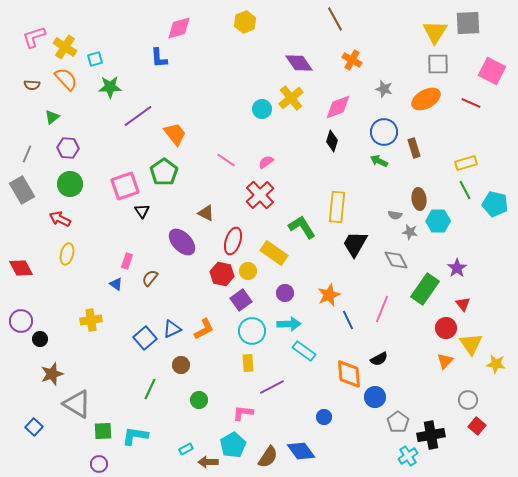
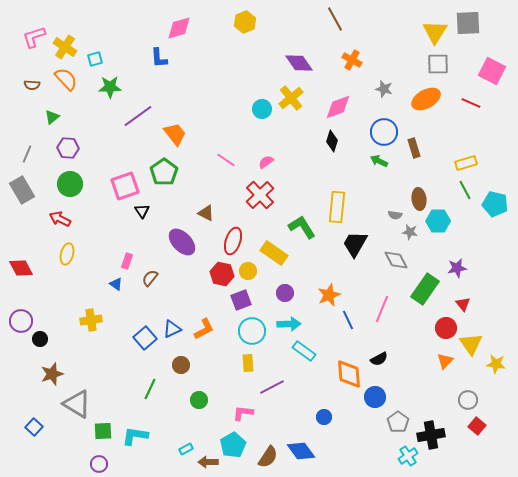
purple star at (457, 268): rotated 24 degrees clockwise
purple square at (241, 300): rotated 15 degrees clockwise
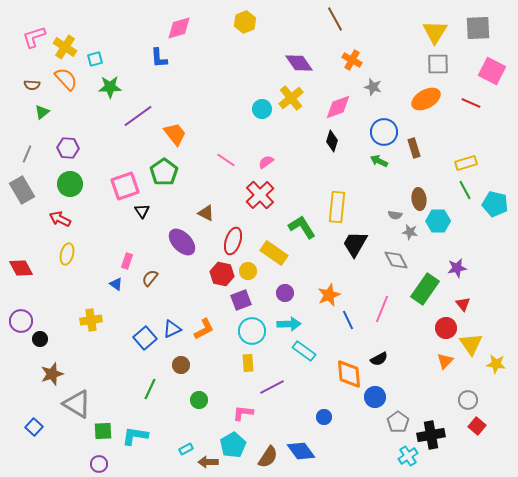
gray square at (468, 23): moved 10 px right, 5 px down
gray star at (384, 89): moved 11 px left, 2 px up
green triangle at (52, 117): moved 10 px left, 5 px up
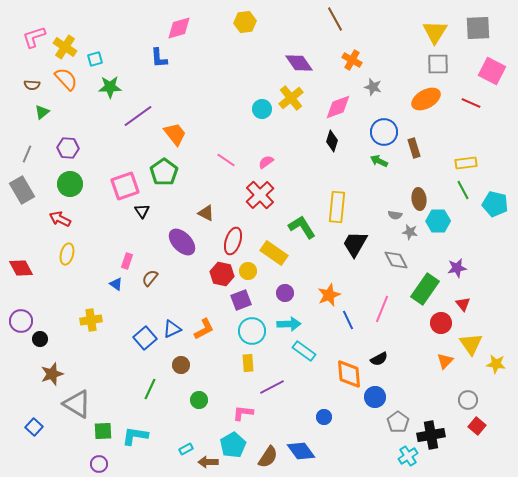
yellow hexagon at (245, 22): rotated 15 degrees clockwise
yellow rectangle at (466, 163): rotated 10 degrees clockwise
green line at (465, 190): moved 2 px left
red circle at (446, 328): moved 5 px left, 5 px up
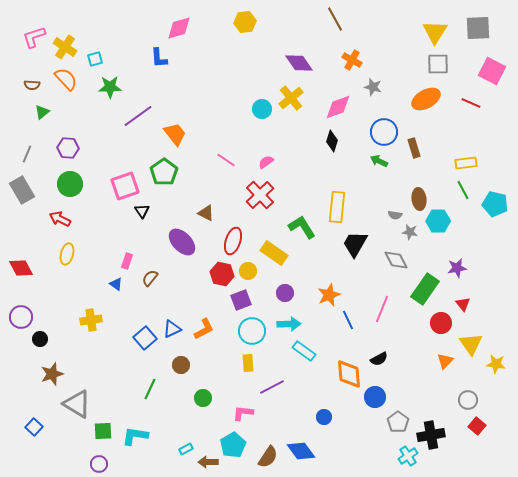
purple circle at (21, 321): moved 4 px up
green circle at (199, 400): moved 4 px right, 2 px up
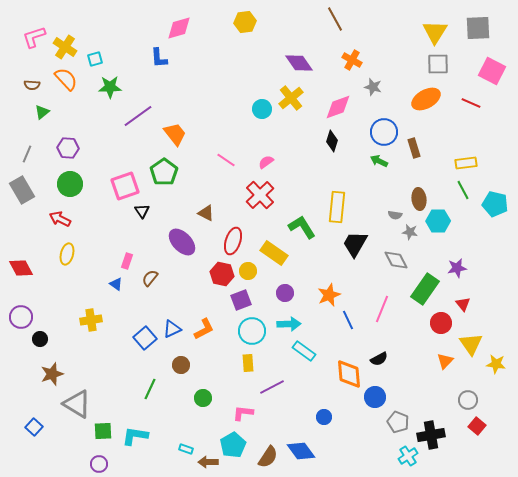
gray pentagon at (398, 422): rotated 15 degrees counterclockwise
cyan rectangle at (186, 449): rotated 48 degrees clockwise
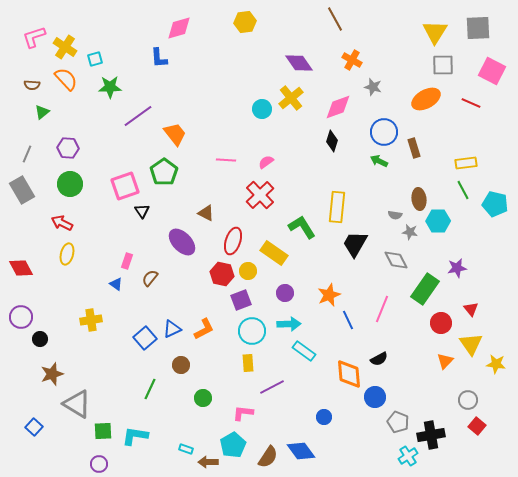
gray square at (438, 64): moved 5 px right, 1 px down
pink line at (226, 160): rotated 30 degrees counterclockwise
red arrow at (60, 219): moved 2 px right, 4 px down
red triangle at (463, 304): moved 8 px right, 5 px down
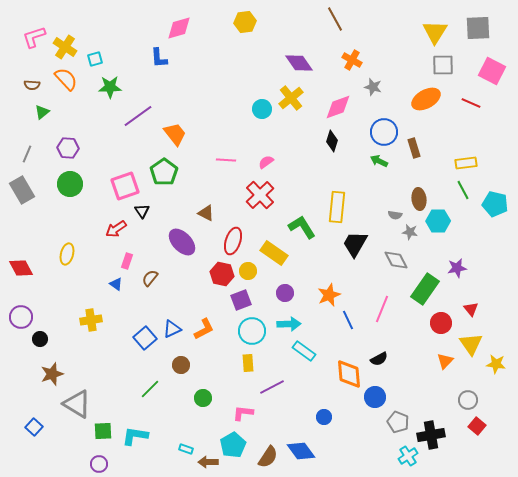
red arrow at (62, 223): moved 54 px right, 6 px down; rotated 60 degrees counterclockwise
green line at (150, 389): rotated 20 degrees clockwise
